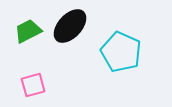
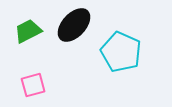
black ellipse: moved 4 px right, 1 px up
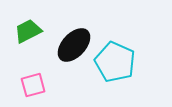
black ellipse: moved 20 px down
cyan pentagon: moved 6 px left, 10 px down
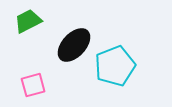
green trapezoid: moved 10 px up
cyan pentagon: moved 4 px down; rotated 27 degrees clockwise
